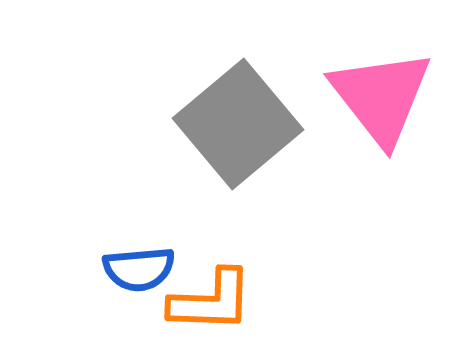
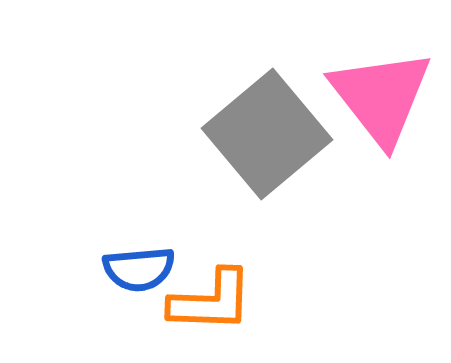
gray square: moved 29 px right, 10 px down
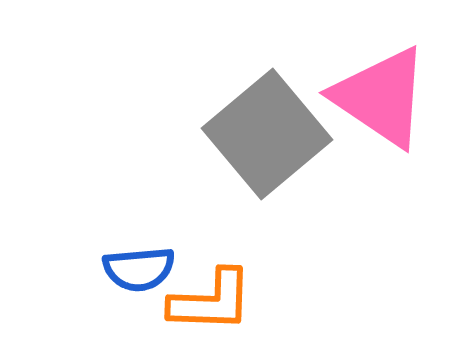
pink triangle: rotated 18 degrees counterclockwise
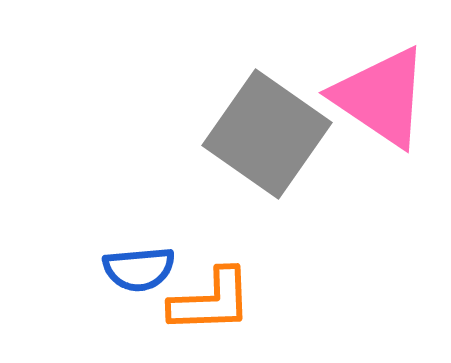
gray square: rotated 15 degrees counterclockwise
orange L-shape: rotated 4 degrees counterclockwise
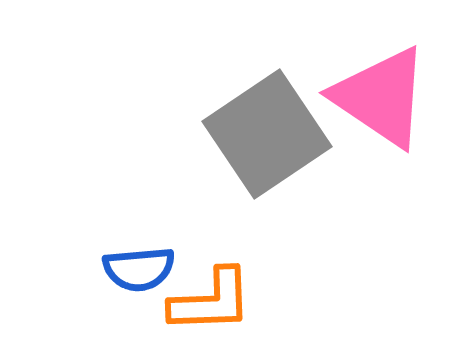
gray square: rotated 21 degrees clockwise
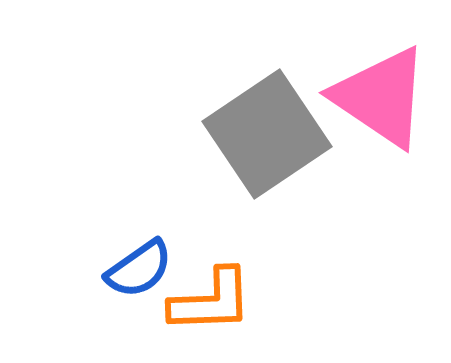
blue semicircle: rotated 30 degrees counterclockwise
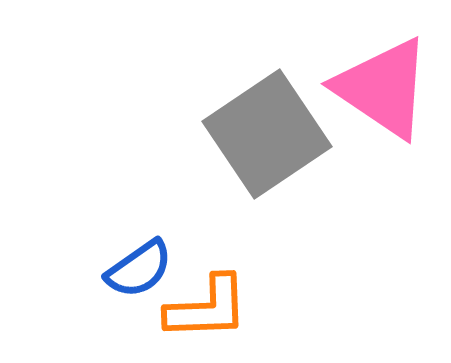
pink triangle: moved 2 px right, 9 px up
orange L-shape: moved 4 px left, 7 px down
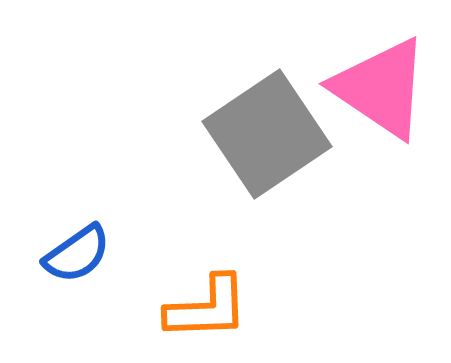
pink triangle: moved 2 px left
blue semicircle: moved 62 px left, 15 px up
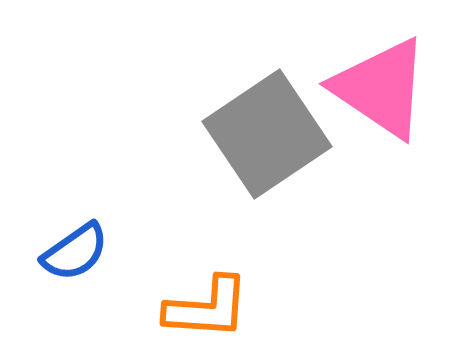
blue semicircle: moved 2 px left, 2 px up
orange L-shape: rotated 6 degrees clockwise
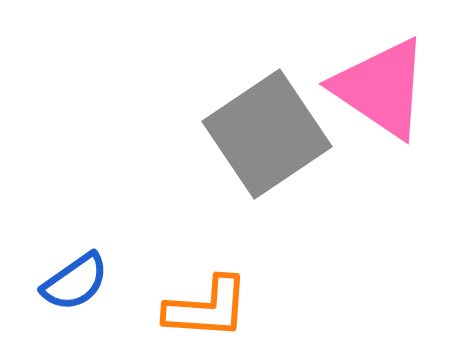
blue semicircle: moved 30 px down
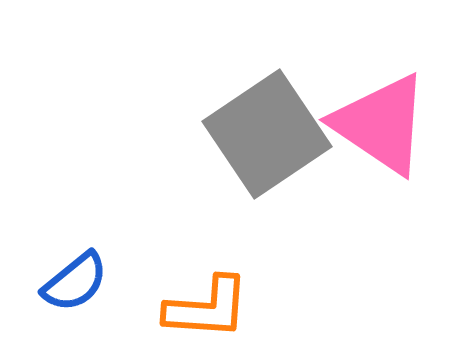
pink triangle: moved 36 px down
blue semicircle: rotated 4 degrees counterclockwise
